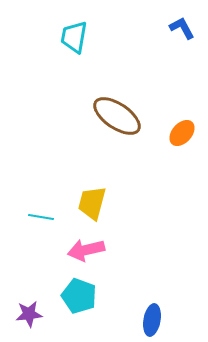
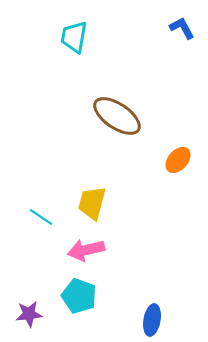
orange ellipse: moved 4 px left, 27 px down
cyan line: rotated 25 degrees clockwise
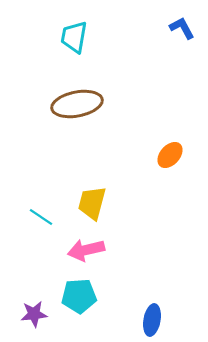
brown ellipse: moved 40 px left, 12 px up; rotated 45 degrees counterclockwise
orange ellipse: moved 8 px left, 5 px up
cyan pentagon: rotated 24 degrees counterclockwise
purple star: moved 5 px right
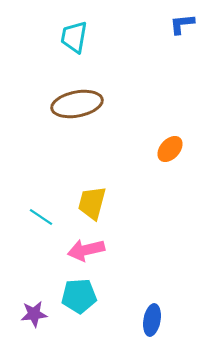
blue L-shape: moved 4 px up; rotated 68 degrees counterclockwise
orange ellipse: moved 6 px up
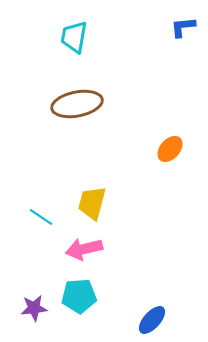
blue L-shape: moved 1 px right, 3 px down
pink arrow: moved 2 px left, 1 px up
purple star: moved 6 px up
blue ellipse: rotated 32 degrees clockwise
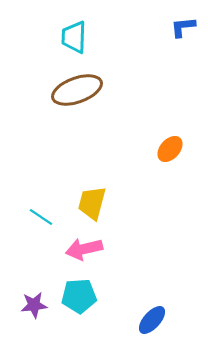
cyan trapezoid: rotated 8 degrees counterclockwise
brown ellipse: moved 14 px up; rotated 9 degrees counterclockwise
purple star: moved 3 px up
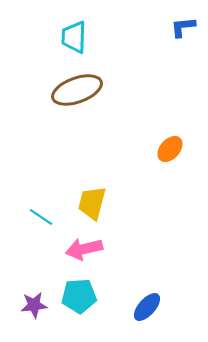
blue ellipse: moved 5 px left, 13 px up
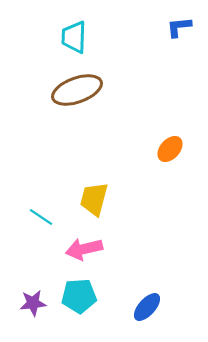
blue L-shape: moved 4 px left
yellow trapezoid: moved 2 px right, 4 px up
purple star: moved 1 px left, 2 px up
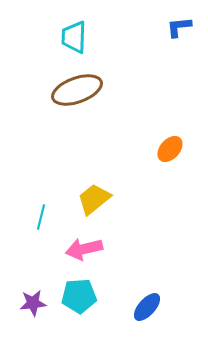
yellow trapezoid: rotated 36 degrees clockwise
cyan line: rotated 70 degrees clockwise
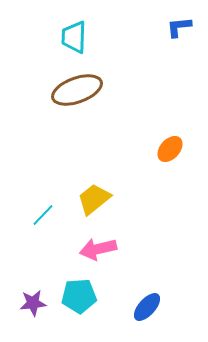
cyan line: moved 2 px right, 2 px up; rotated 30 degrees clockwise
pink arrow: moved 14 px right
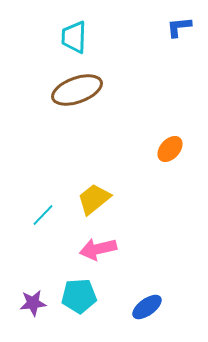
blue ellipse: rotated 12 degrees clockwise
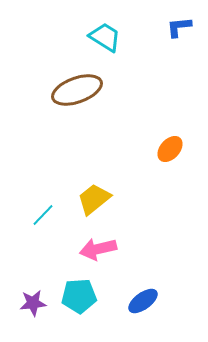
cyan trapezoid: moved 31 px right; rotated 120 degrees clockwise
blue ellipse: moved 4 px left, 6 px up
